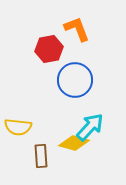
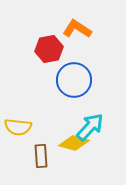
orange L-shape: rotated 36 degrees counterclockwise
blue circle: moved 1 px left
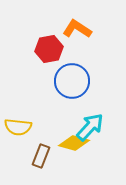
blue circle: moved 2 px left, 1 px down
brown rectangle: rotated 25 degrees clockwise
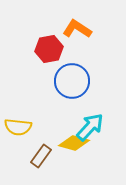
brown rectangle: rotated 15 degrees clockwise
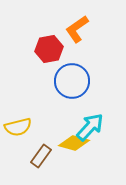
orange L-shape: rotated 68 degrees counterclockwise
yellow semicircle: rotated 20 degrees counterclockwise
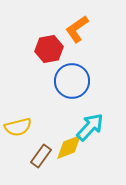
yellow diamond: moved 5 px left, 4 px down; rotated 36 degrees counterclockwise
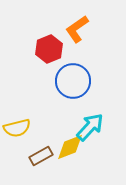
red hexagon: rotated 12 degrees counterclockwise
blue circle: moved 1 px right
yellow semicircle: moved 1 px left, 1 px down
yellow diamond: moved 1 px right
brown rectangle: rotated 25 degrees clockwise
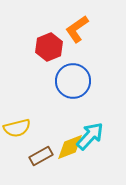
red hexagon: moved 2 px up
cyan arrow: moved 9 px down
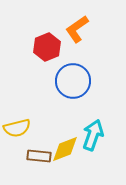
red hexagon: moved 2 px left
cyan arrow: moved 3 px right, 1 px up; rotated 24 degrees counterclockwise
yellow diamond: moved 5 px left, 2 px down
brown rectangle: moved 2 px left; rotated 35 degrees clockwise
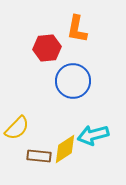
orange L-shape: rotated 44 degrees counterclockwise
red hexagon: moved 1 px down; rotated 16 degrees clockwise
yellow semicircle: rotated 32 degrees counterclockwise
cyan arrow: rotated 124 degrees counterclockwise
yellow diamond: rotated 12 degrees counterclockwise
